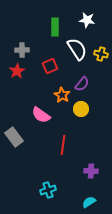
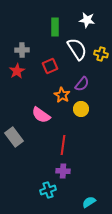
purple cross: moved 28 px left
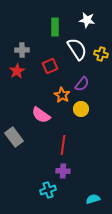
cyan semicircle: moved 4 px right, 3 px up; rotated 16 degrees clockwise
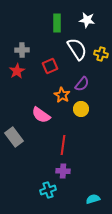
green rectangle: moved 2 px right, 4 px up
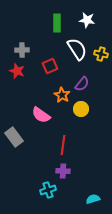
red star: rotated 21 degrees counterclockwise
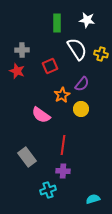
orange star: rotated 14 degrees clockwise
gray rectangle: moved 13 px right, 20 px down
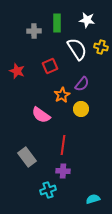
gray cross: moved 12 px right, 19 px up
yellow cross: moved 7 px up
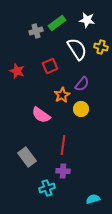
green rectangle: rotated 54 degrees clockwise
gray cross: moved 2 px right; rotated 16 degrees counterclockwise
cyan cross: moved 1 px left, 2 px up
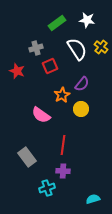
gray cross: moved 17 px down
yellow cross: rotated 24 degrees clockwise
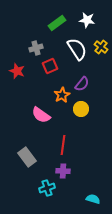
cyan semicircle: rotated 32 degrees clockwise
